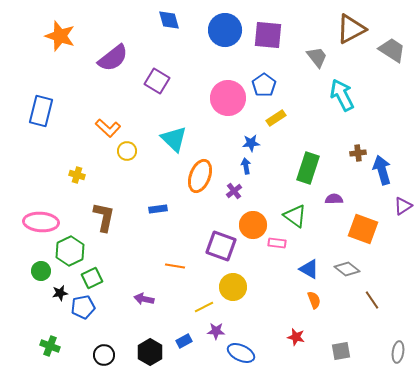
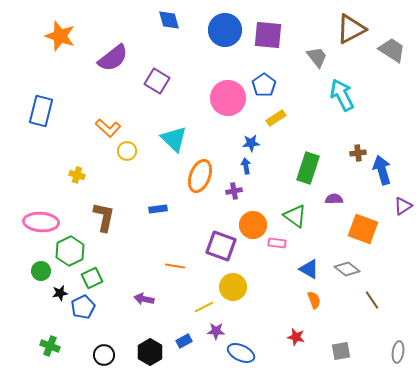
purple cross at (234, 191): rotated 28 degrees clockwise
blue pentagon at (83, 307): rotated 15 degrees counterclockwise
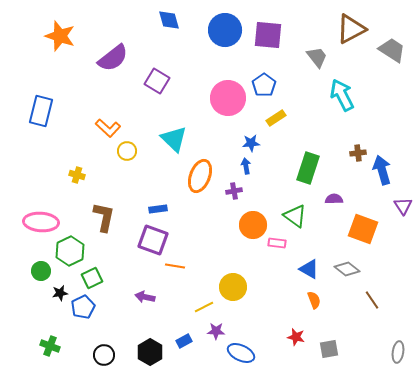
purple triangle at (403, 206): rotated 30 degrees counterclockwise
purple square at (221, 246): moved 68 px left, 6 px up
purple arrow at (144, 299): moved 1 px right, 2 px up
gray square at (341, 351): moved 12 px left, 2 px up
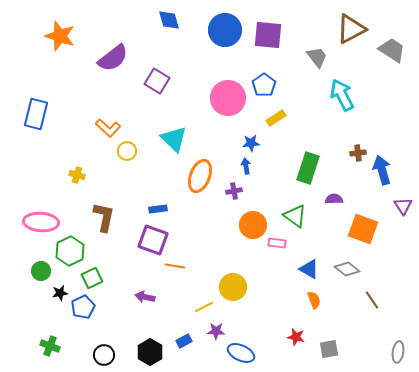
blue rectangle at (41, 111): moved 5 px left, 3 px down
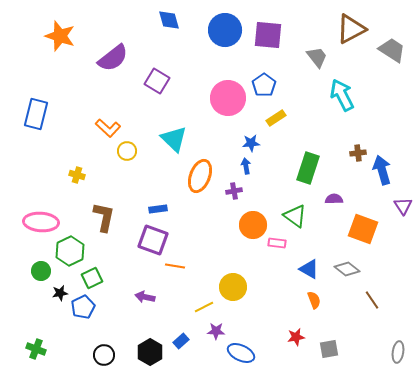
red star at (296, 337): rotated 24 degrees counterclockwise
blue rectangle at (184, 341): moved 3 px left; rotated 14 degrees counterclockwise
green cross at (50, 346): moved 14 px left, 3 px down
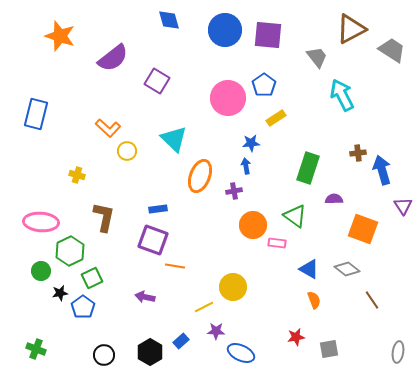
blue pentagon at (83, 307): rotated 10 degrees counterclockwise
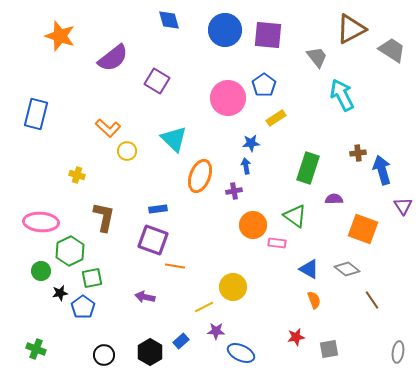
green square at (92, 278): rotated 15 degrees clockwise
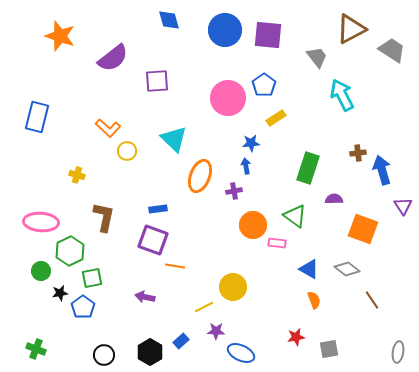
purple square at (157, 81): rotated 35 degrees counterclockwise
blue rectangle at (36, 114): moved 1 px right, 3 px down
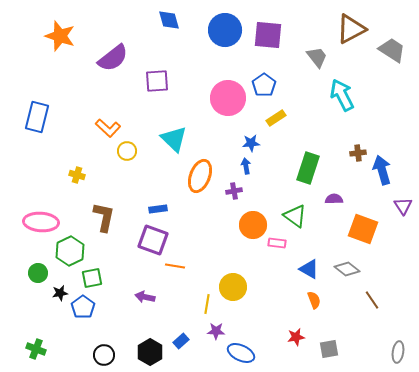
green circle at (41, 271): moved 3 px left, 2 px down
yellow line at (204, 307): moved 3 px right, 3 px up; rotated 54 degrees counterclockwise
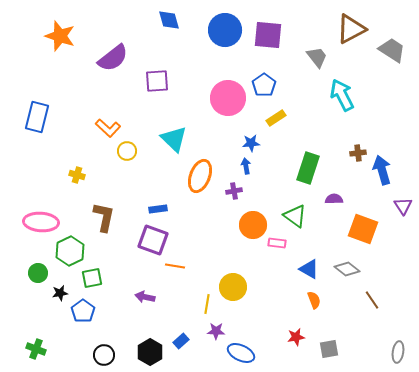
blue pentagon at (83, 307): moved 4 px down
